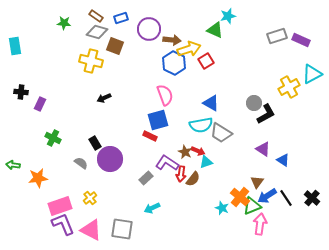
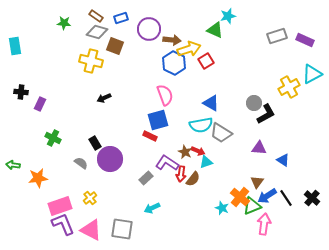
purple rectangle at (301, 40): moved 4 px right
purple triangle at (263, 149): moved 4 px left, 1 px up; rotated 28 degrees counterclockwise
pink arrow at (260, 224): moved 4 px right
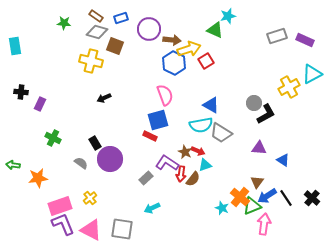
blue triangle at (211, 103): moved 2 px down
cyan triangle at (206, 162): moved 1 px left, 3 px down
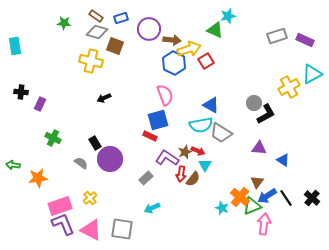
brown star at (185, 152): rotated 24 degrees clockwise
purple L-shape at (167, 163): moved 5 px up
cyan triangle at (205, 165): rotated 40 degrees counterclockwise
